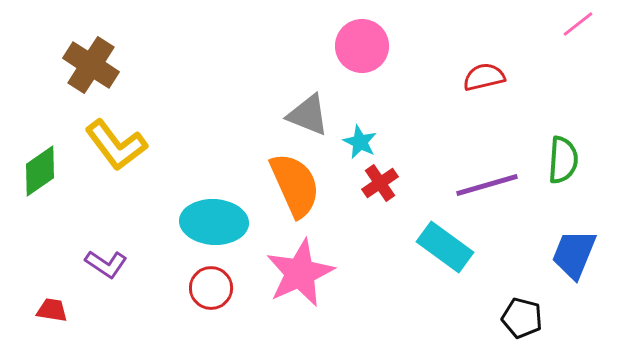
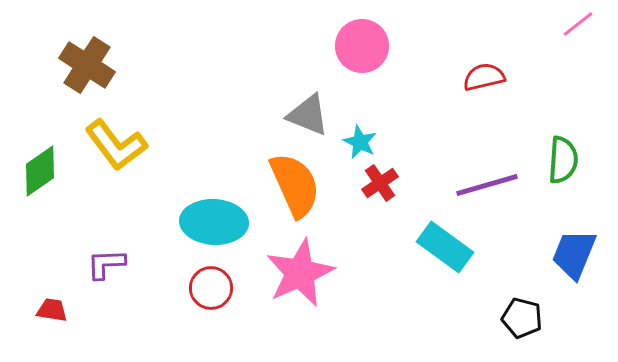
brown cross: moved 4 px left
purple L-shape: rotated 144 degrees clockwise
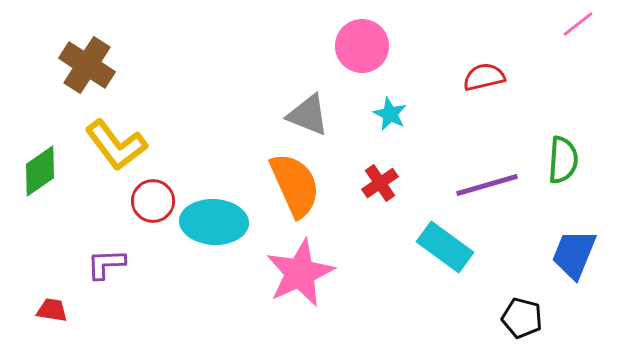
cyan star: moved 30 px right, 28 px up
red circle: moved 58 px left, 87 px up
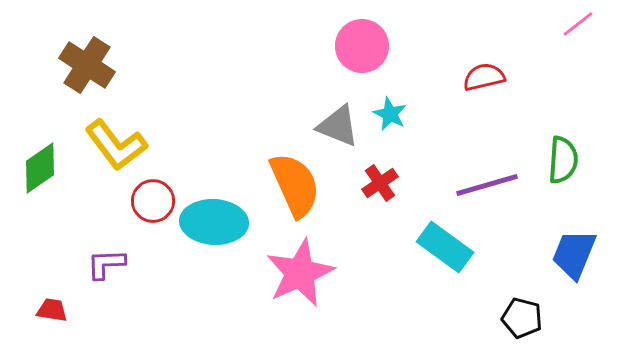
gray triangle: moved 30 px right, 11 px down
green diamond: moved 3 px up
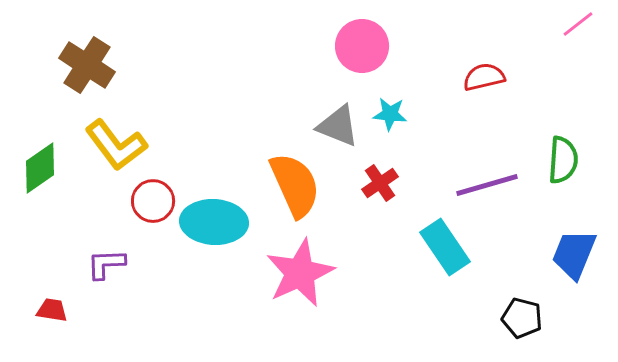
cyan star: rotated 20 degrees counterclockwise
cyan rectangle: rotated 20 degrees clockwise
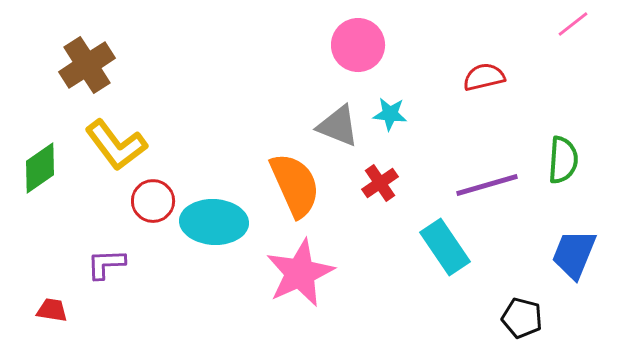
pink line: moved 5 px left
pink circle: moved 4 px left, 1 px up
brown cross: rotated 24 degrees clockwise
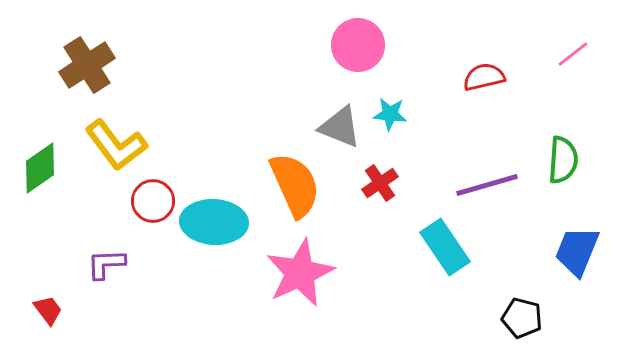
pink line: moved 30 px down
gray triangle: moved 2 px right, 1 px down
blue trapezoid: moved 3 px right, 3 px up
red trapezoid: moved 4 px left; rotated 44 degrees clockwise
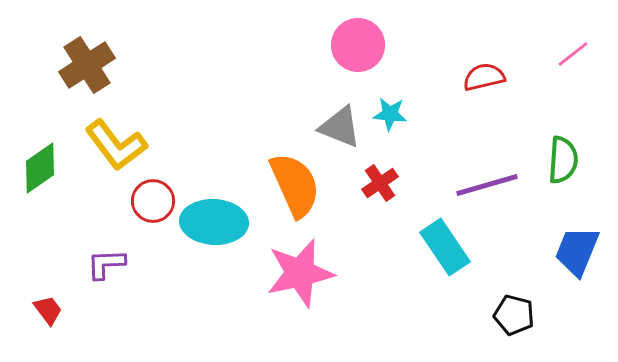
pink star: rotated 12 degrees clockwise
black pentagon: moved 8 px left, 3 px up
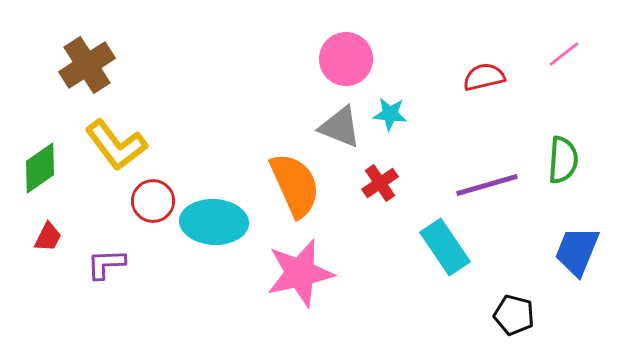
pink circle: moved 12 px left, 14 px down
pink line: moved 9 px left
red trapezoid: moved 73 px up; rotated 64 degrees clockwise
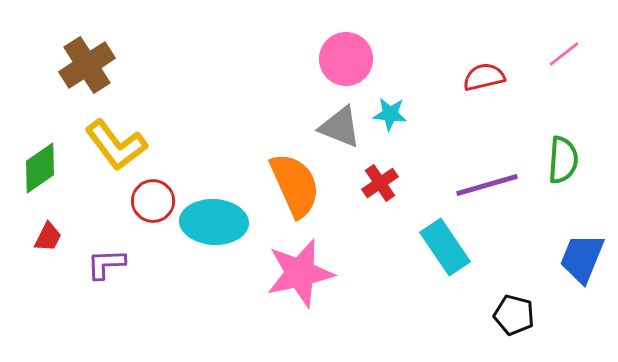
blue trapezoid: moved 5 px right, 7 px down
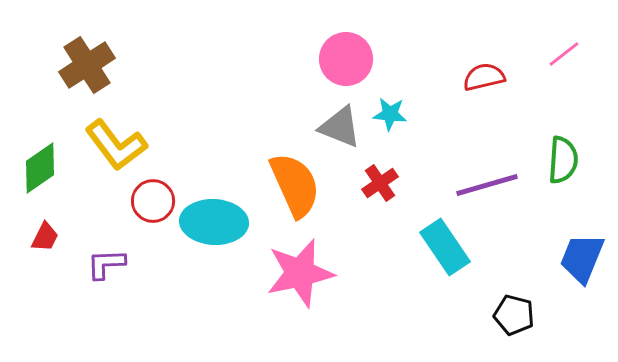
red trapezoid: moved 3 px left
